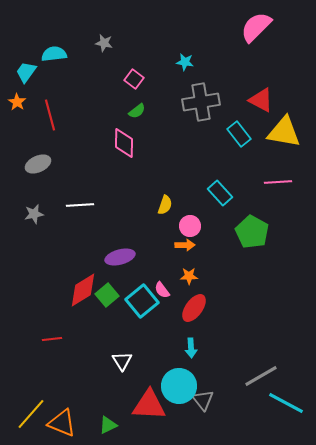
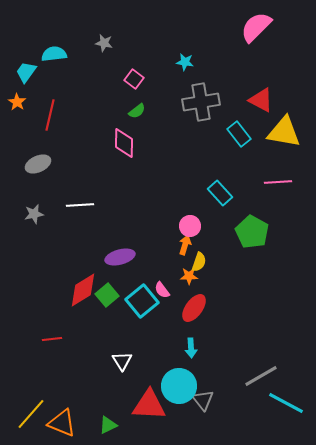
red line at (50, 115): rotated 28 degrees clockwise
yellow semicircle at (165, 205): moved 34 px right, 57 px down
orange arrow at (185, 245): rotated 72 degrees counterclockwise
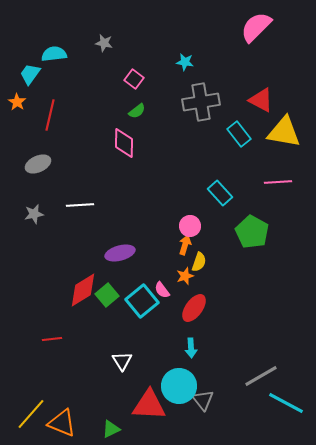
cyan trapezoid at (26, 72): moved 4 px right, 2 px down
purple ellipse at (120, 257): moved 4 px up
orange star at (189, 276): moved 4 px left; rotated 18 degrees counterclockwise
green triangle at (108, 425): moved 3 px right, 4 px down
